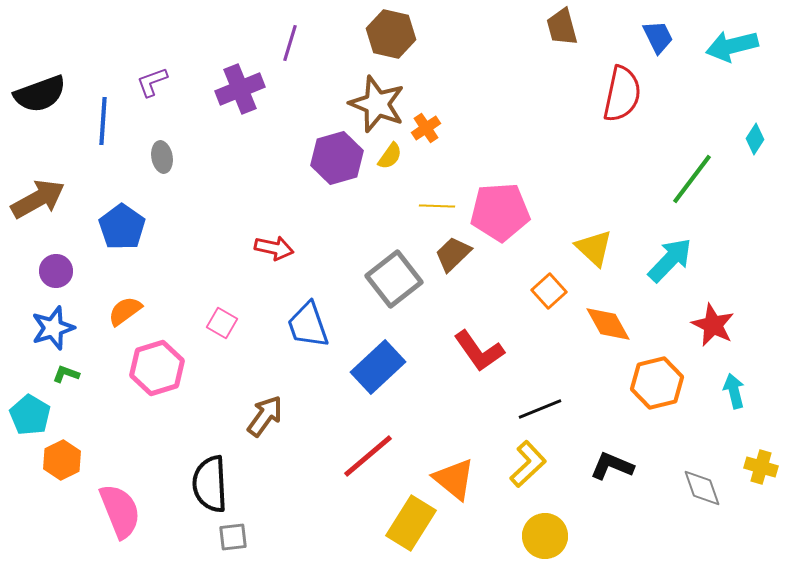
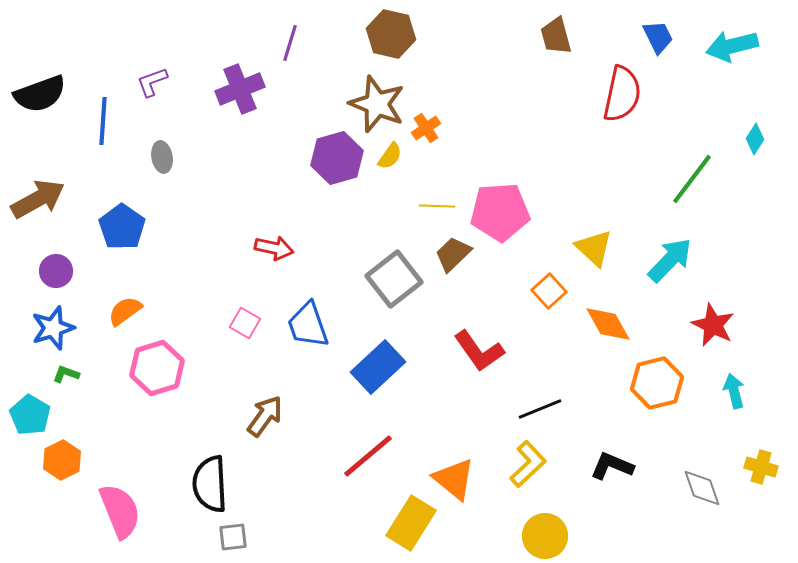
brown trapezoid at (562, 27): moved 6 px left, 9 px down
pink square at (222, 323): moved 23 px right
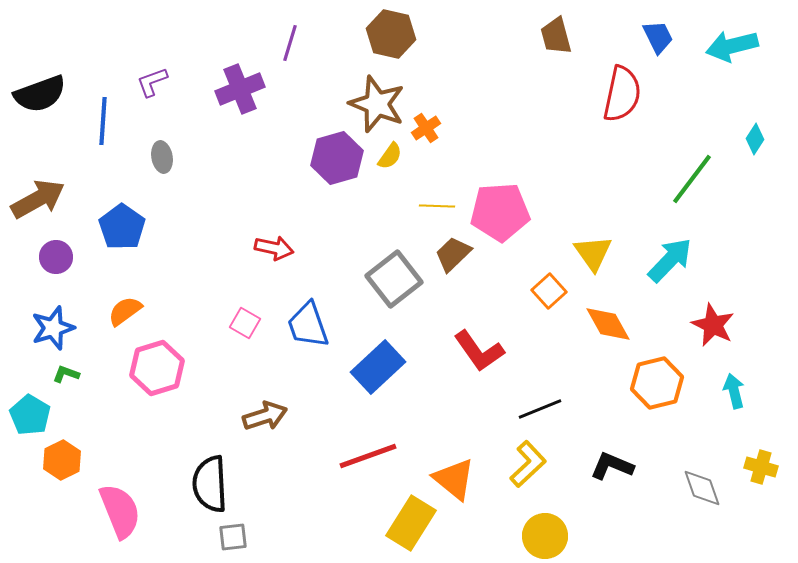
yellow triangle at (594, 248): moved 1 px left, 5 px down; rotated 12 degrees clockwise
purple circle at (56, 271): moved 14 px up
brown arrow at (265, 416): rotated 36 degrees clockwise
red line at (368, 456): rotated 20 degrees clockwise
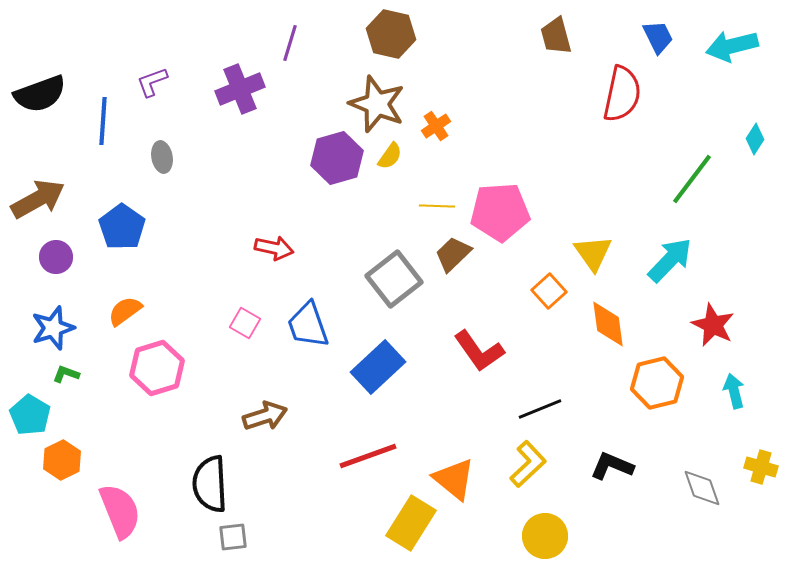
orange cross at (426, 128): moved 10 px right, 2 px up
orange diamond at (608, 324): rotated 21 degrees clockwise
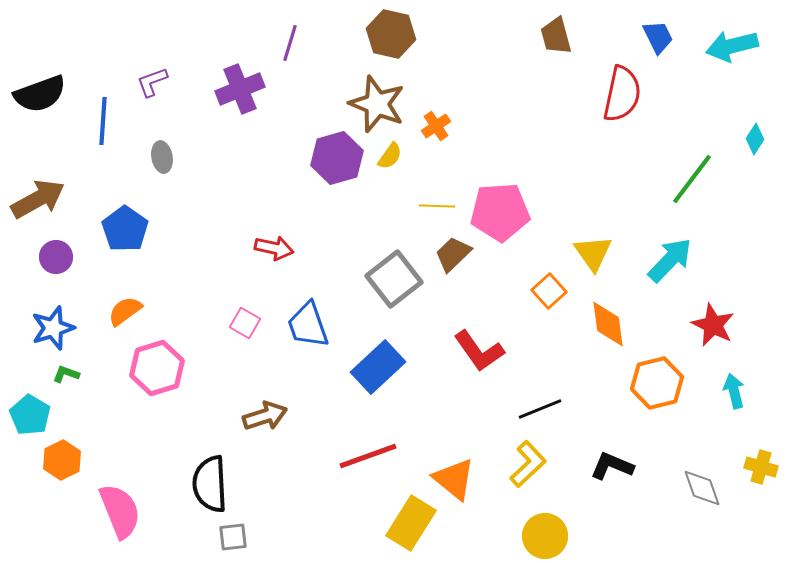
blue pentagon at (122, 227): moved 3 px right, 2 px down
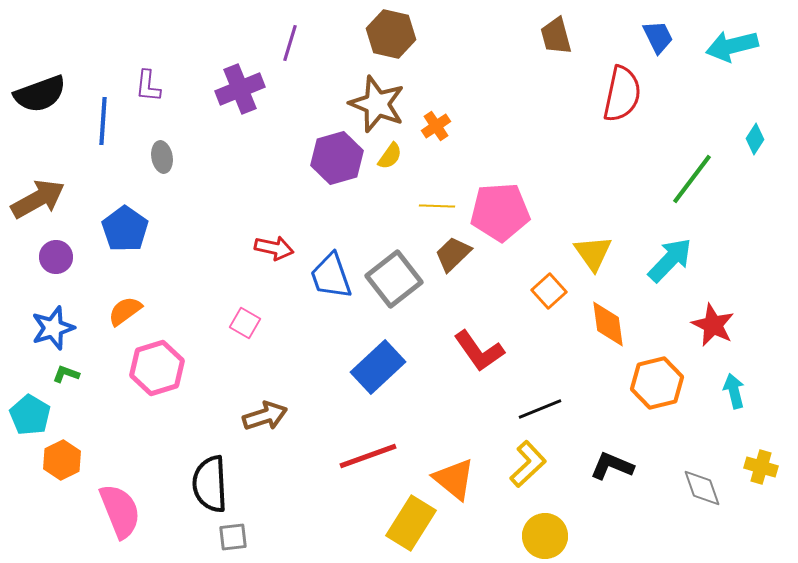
purple L-shape at (152, 82): moved 4 px left, 4 px down; rotated 64 degrees counterclockwise
blue trapezoid at (308, 325): moved 23 px right, 49 px up
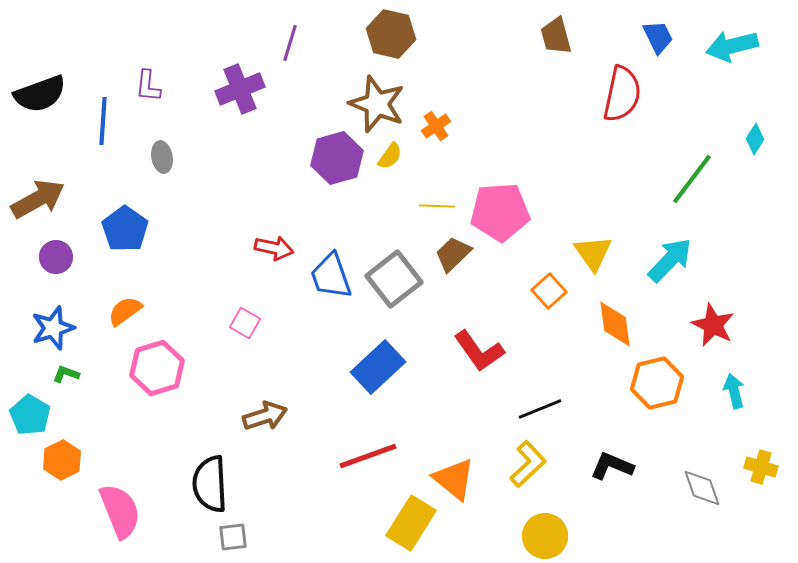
orange diamond at (608, 324): moved 7 px right
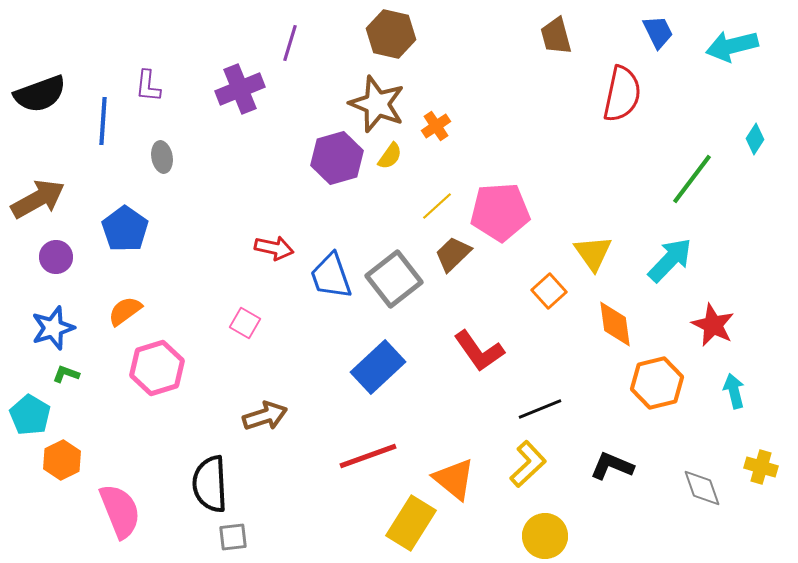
blue trapezoid at (658, 37): moved 5 px up
yellow line at (437, 206): rotated 44 degrees counterclockwise
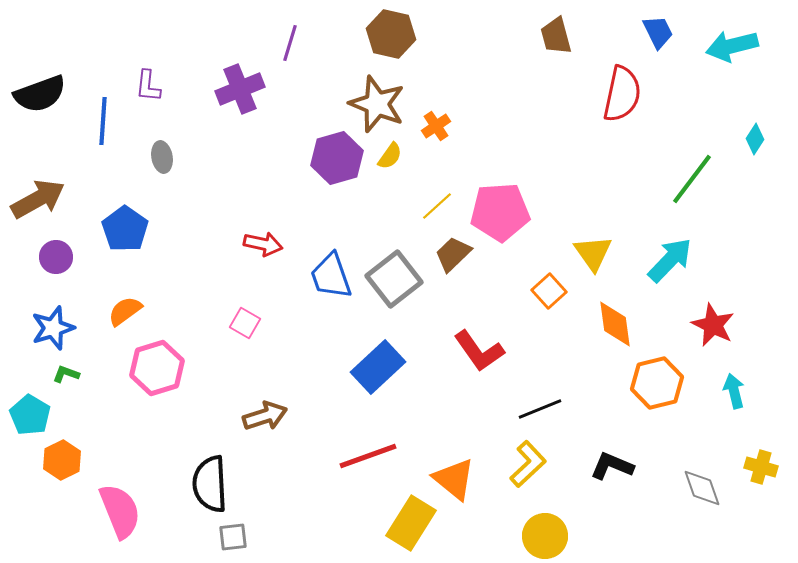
red arrow at (274, 248): moved 11 px left, 4 px up
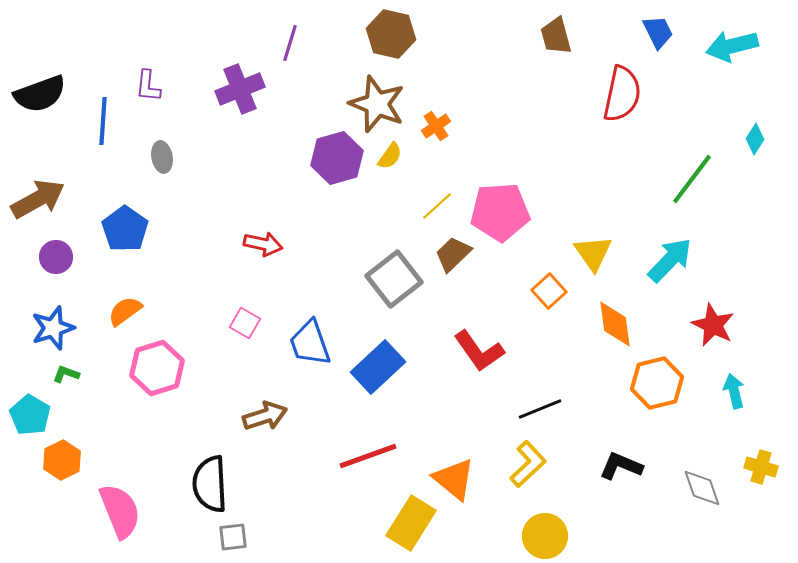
blue trapezoid at (331, 276): moved 21 px left, 67 px down
black L-shape at (612, 466): moved 9 px right
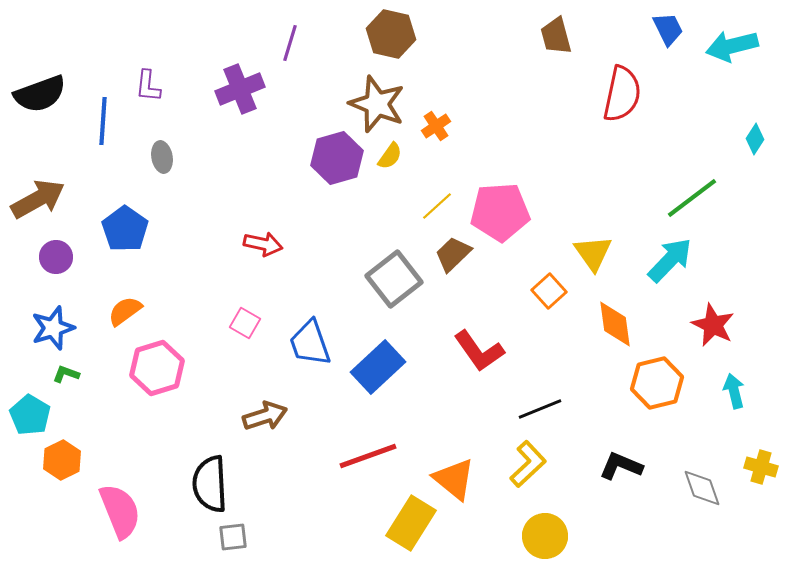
blue trapezoid at (658, 32): moved 10 px right, 3 px up
green line at (692, 179): moved 19 px down; rotated 16 degrees clockwise
